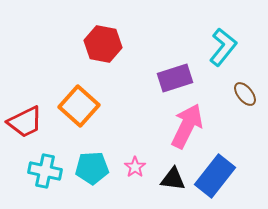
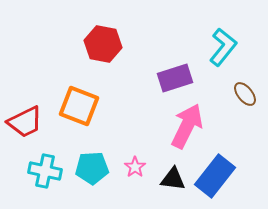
orange square: rotated 21 degrees counterclockwise
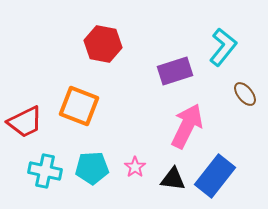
purple rectangle: moved 7 px up
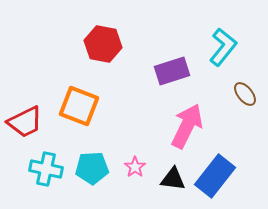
purple rectangle: moved 3 px left
cyan cross: moved 1 px right, 2 px up
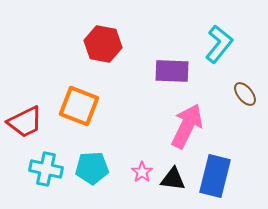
cyan L-shape: moved 4 px left, 3 px up
purple rectangle: rotated 20 degrees clockwise
pink star: moved 7 px right, 5 px down
blue rectangle: rotated 24 degrees counterclockwise
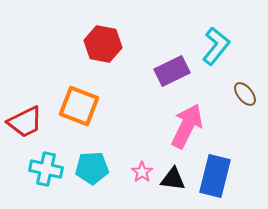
cyan L-shape: moved 3 px left, 2 px down
purple rectangle: rotated 28 degrees counterclockwise
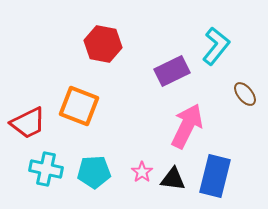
red trapezoid: moved 3 px right, 1 px down
cyan pentagon: moved 2 px right, 4 px down
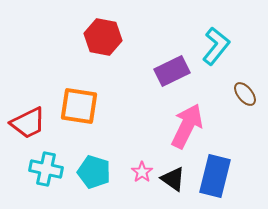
red hexagon: moved 7 px up
orange square: rotated 12 degrees counterclockwise
cyan pentagon: rotated 20 degrees clockwise
black triangle: rotated 28 degrees clockwise
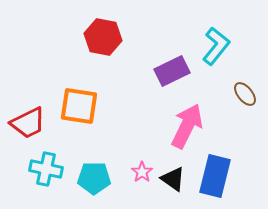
cyan pentagon: moved 6 px down; rotated 16 degrees counterclockwise
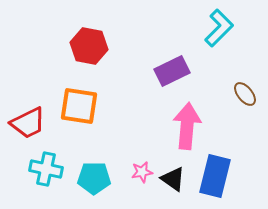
red hexagon: moved 14 px left, 9 px down
cyan L-shape: moved 3 px right, 18 px up; rotated 6 degrees clockwise
pink arrow: rotated 21 degrees counterclockwise
pink star: rotated 25 degrees clockwise
